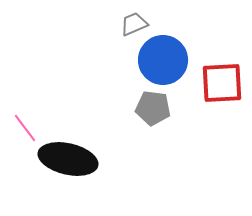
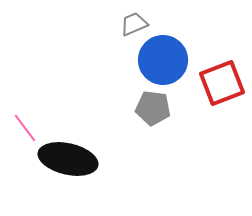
red square: rotated 18 degrees counterclockwise
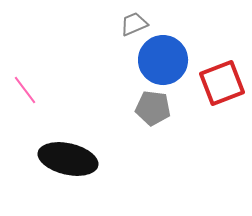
pink line: moved 38 px up
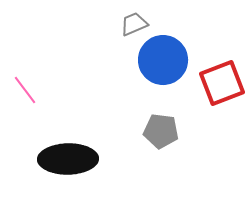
gray pentagon: moved 8 px right, 23 px down
black ellipse: rotated 14 degrees counterclockwise
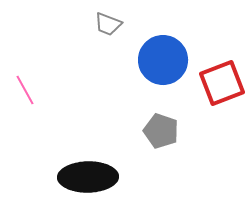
gray trapezoid: moved 26 px left; rotated 136 degrees counterclockwise
pink line: rotated 8 degrees clockwise
gray pentagon: rotated 12 degrees clockwise
black ellipse: moved 20 px right, 18 px down
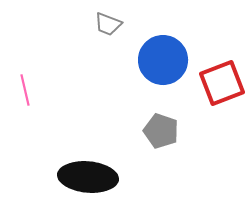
pink line: rotated 16 degrees clockwise
black ellipse: rotated 6 degrees clockwise
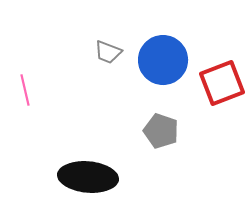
gray trapezoid: moved 28 px down
